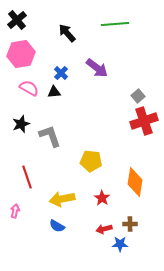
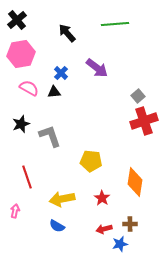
blue star: rotated 14 degrees counterclockwise
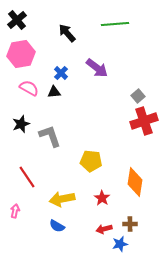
red line: rotated 15 degrees counterclockwise
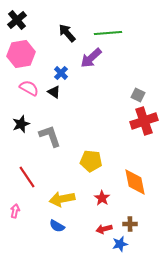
green line: moved 7 px left, 9 px down
purple arrow: moved 6 px left, 10 px up; rotated 100 degrees clockwise
black triangle: rotated 40 degrees clockwise
gray square: moved 1 px up; rotated 24 degrees counterclockwise
orange diamond: rotated 20 degrees counterclockwise
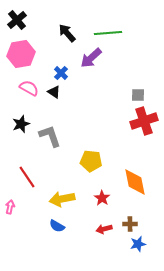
gray square: rotated 24 degrees counterclockwise
pink arrow: moved 5 px left, 4 px up
blue star: moved 18 px right
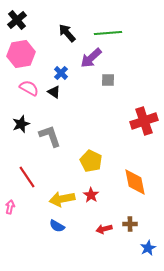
gray square: moved 30 px left, 15 px up
yellow pentagon: rotated 20 degrees clockwise
red star: moved 11 px left, 3 px up
blue star: moved 10 px right, 4 px down; rotated 14 degrees counterclockwise
